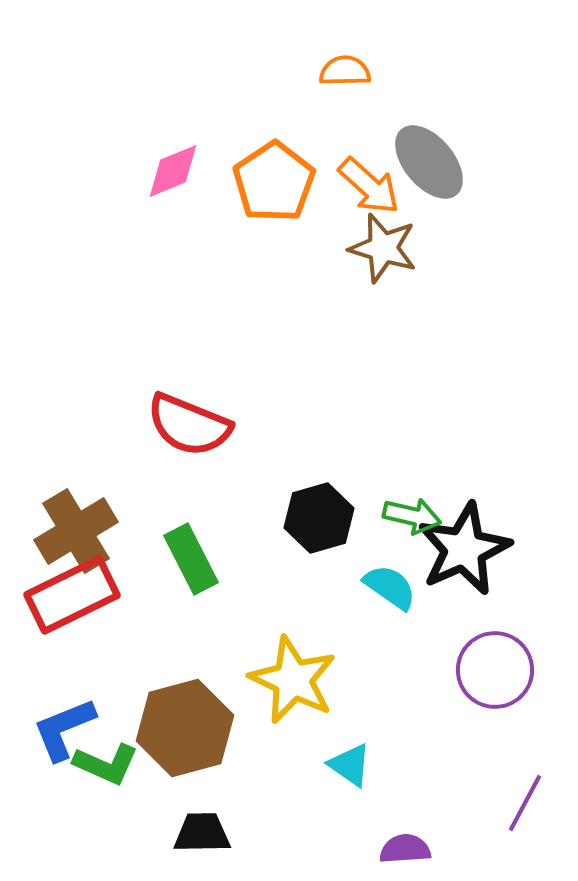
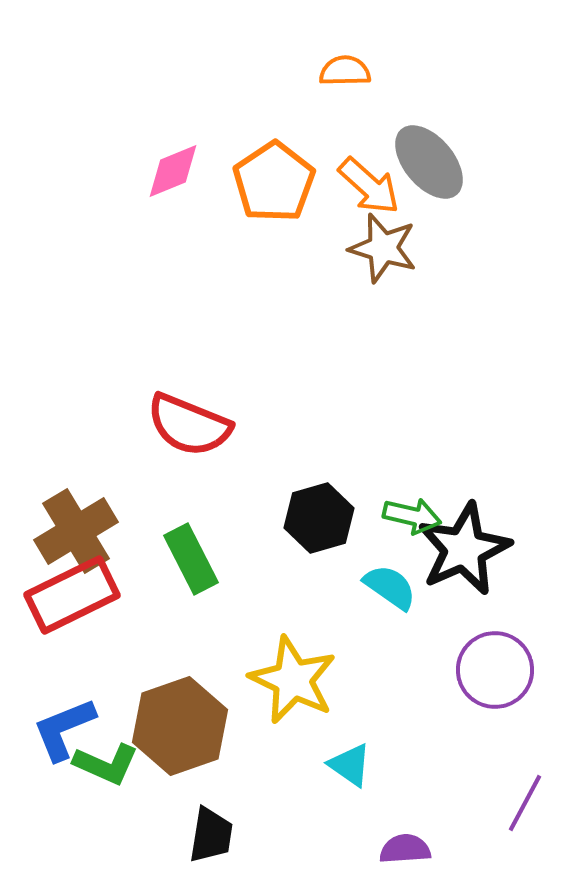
brown hexagon: moved 5 px left, 2 px up; rotated 4 degrees counterclockwise
black trapezoid: moved 9 px right, 2 px down; rotated 100 degrees clockwise
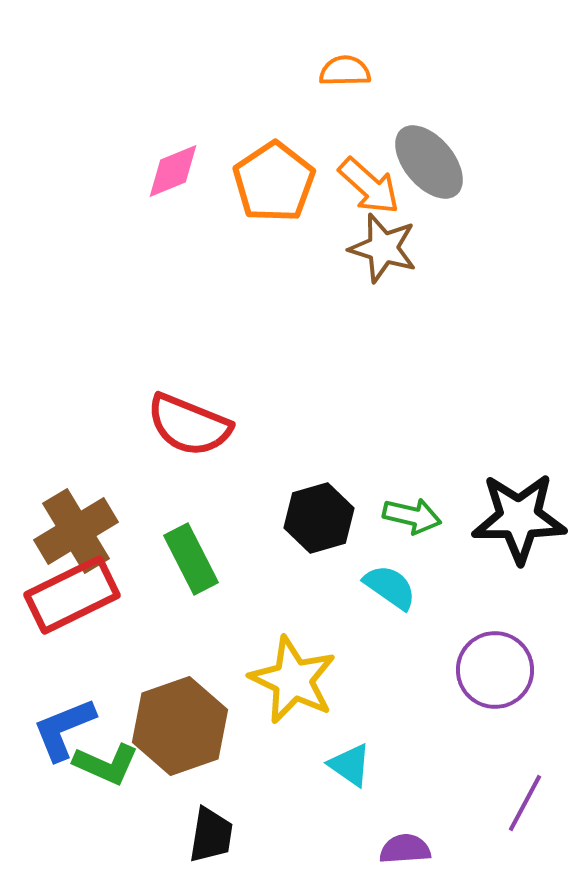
black star: moved 55 px right, 31 px up; rotated 24 degrees clockwise
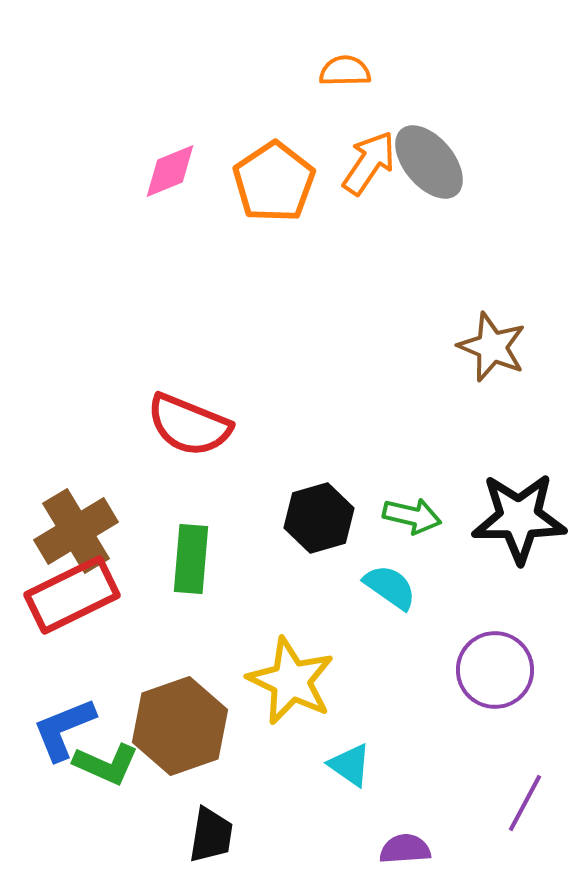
pink diamond: moved 3 px left
orange arrow: moved 23 px up; rotated 98 degrees counterclockwise
brown star: moved 109 px right, 99 px down; rotated 6 degrees clockwise
green rectangle: rotated 32 degrees clockwise
yellow star: moved 2 px left, 1 px down
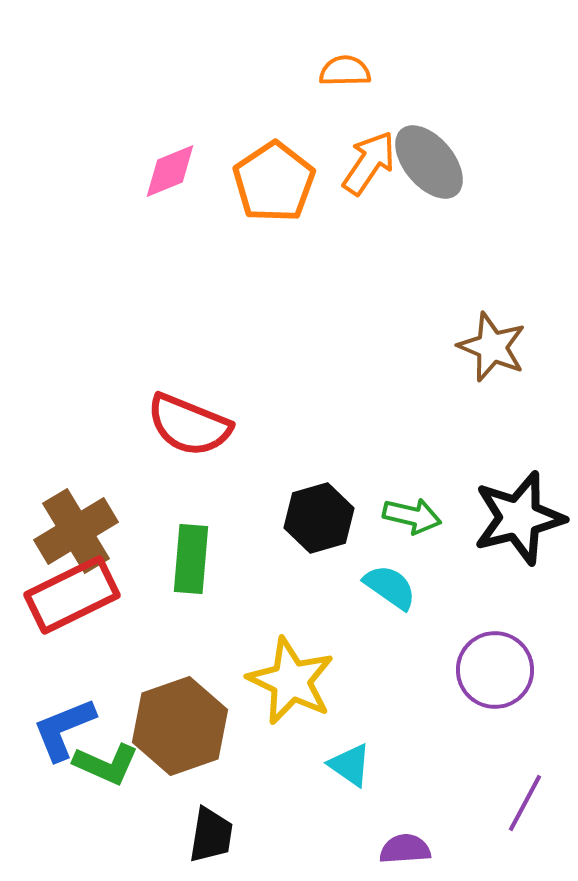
black star: rotated 14 degrees counterclockwise
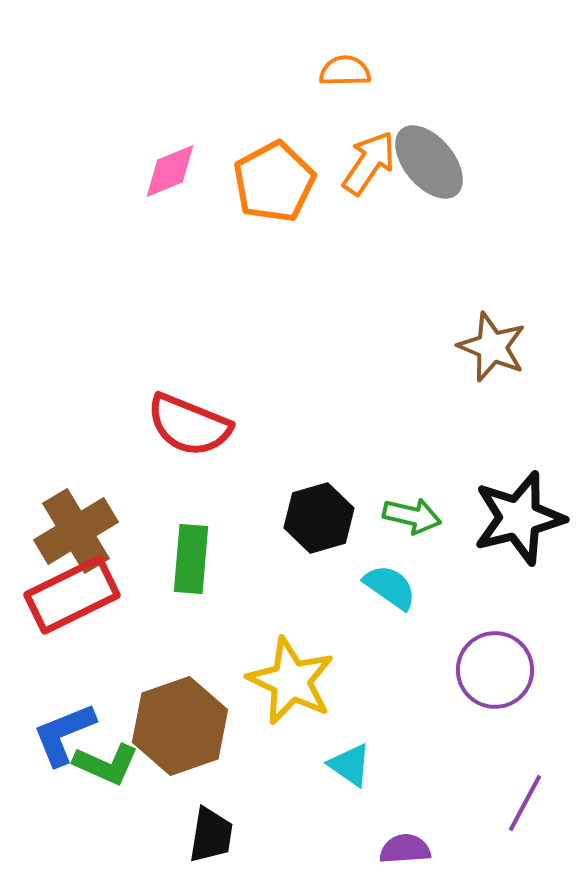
orange pentagon: rotated 6 degrees clockwise
blue L-shape: moved 5 px down
